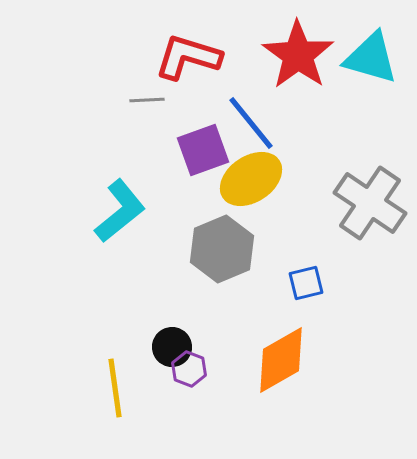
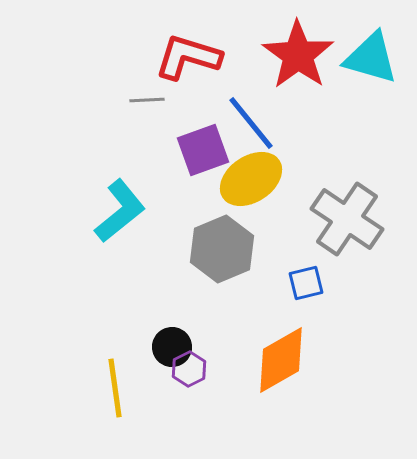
gray cross: moved 23 px left, 16 px down
purple hexagon: rotated 12 degrees clockwise
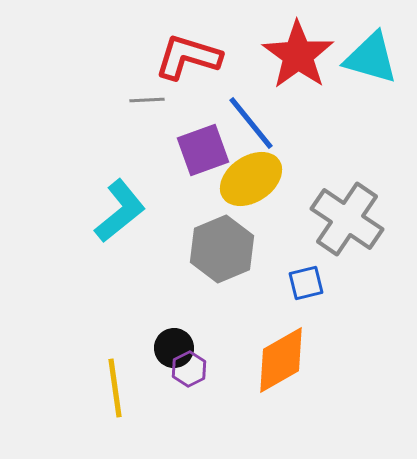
black circle: moved 2 px right, 1 px down
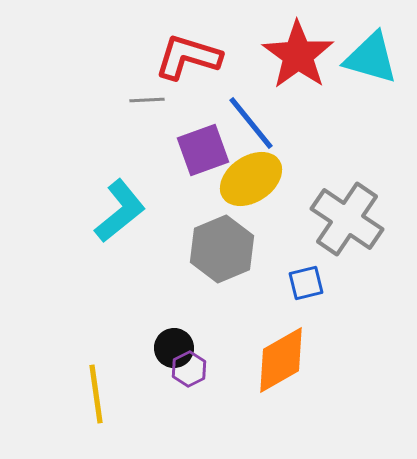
yellow line: moved 19 px left, 6 px down
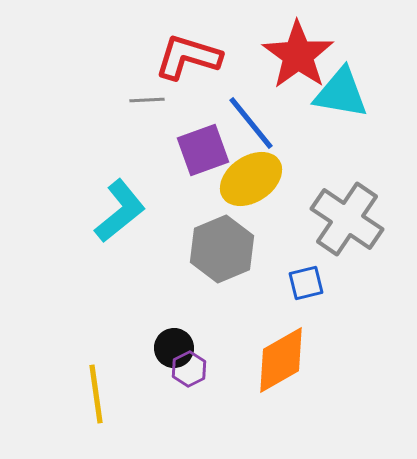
cyan triangle: moved 30 px left, 35 px down; rotated 6 degrees counterclockwise
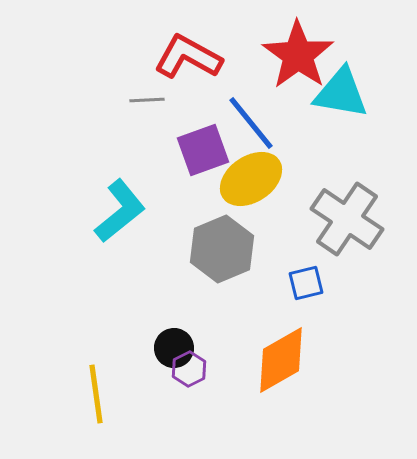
red L-shape: rotated 12 degrees clockwise
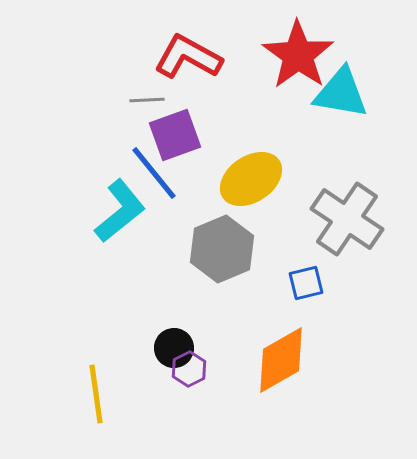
blue line: moved 97 px left, 50 px down
purple square: moved 28 px left, 15 px up
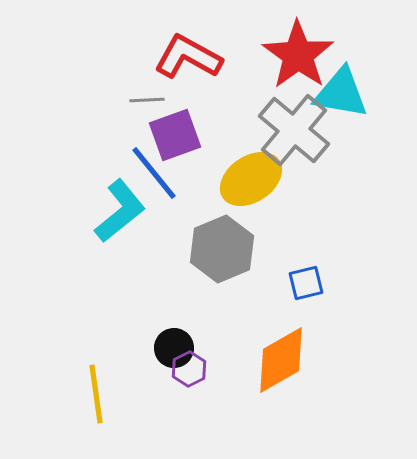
gray cross: moved 53 px left, 89 px up; rotated 6 degrees clockwise
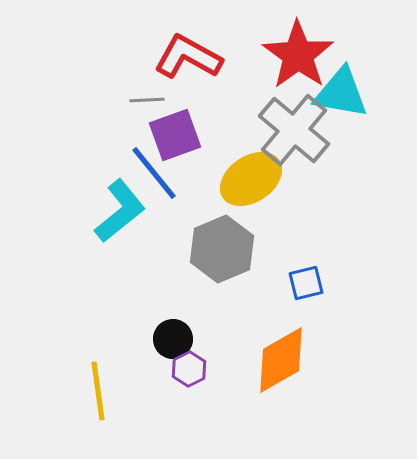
black circle: moved 1 px left, 9 px up
yellow line: moved 2 px right, 3 px up
